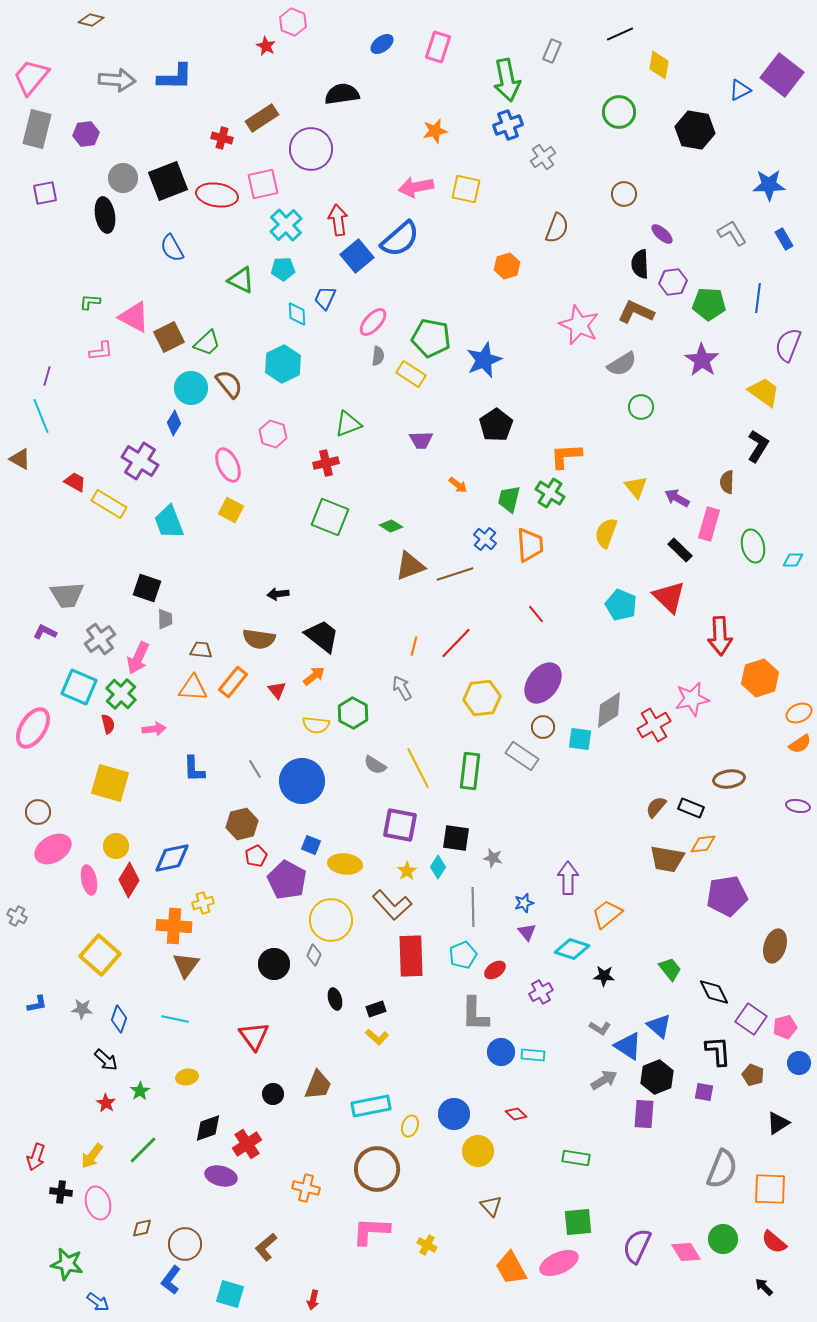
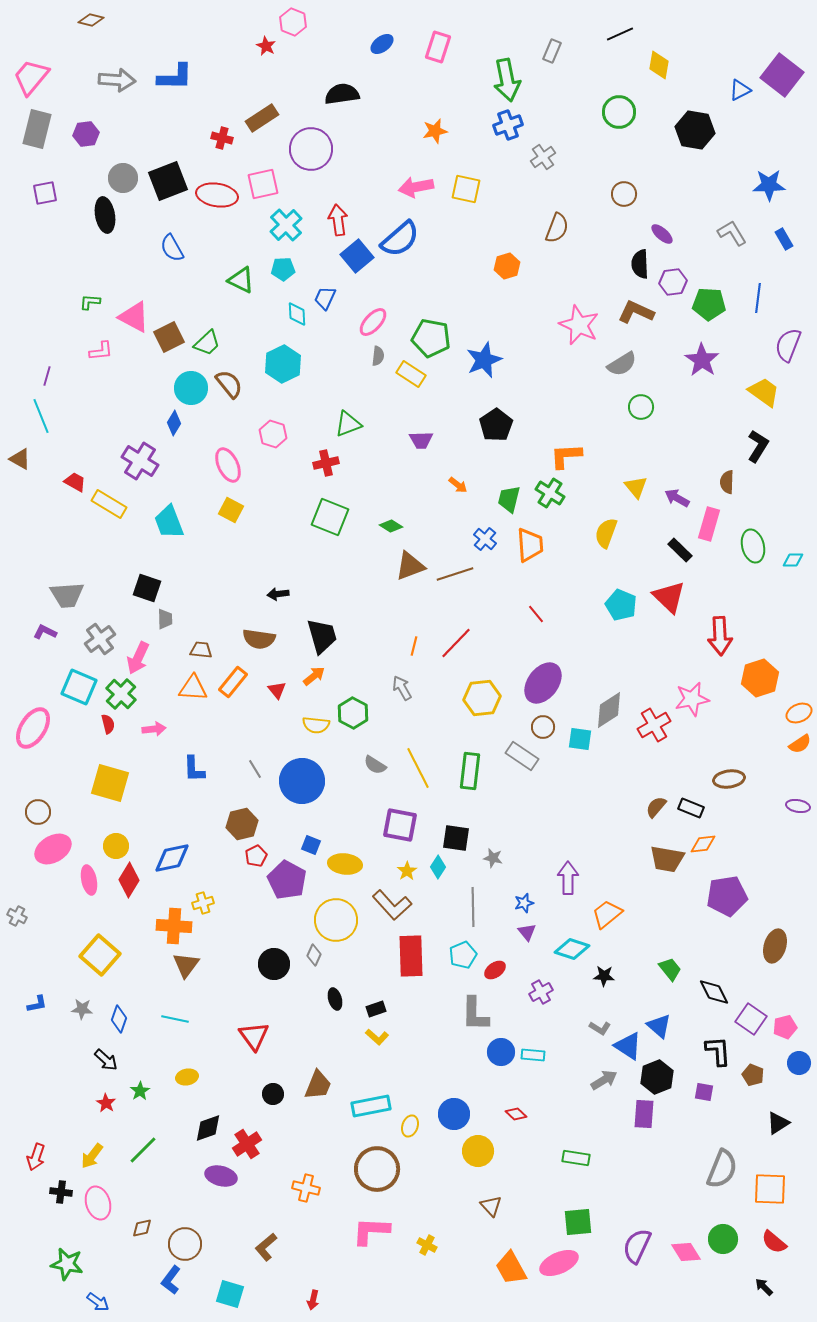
black trapezoid at (322, 636): rotated 36 degrees clockwise
yellow circle at (331, 920): moved 5 px right
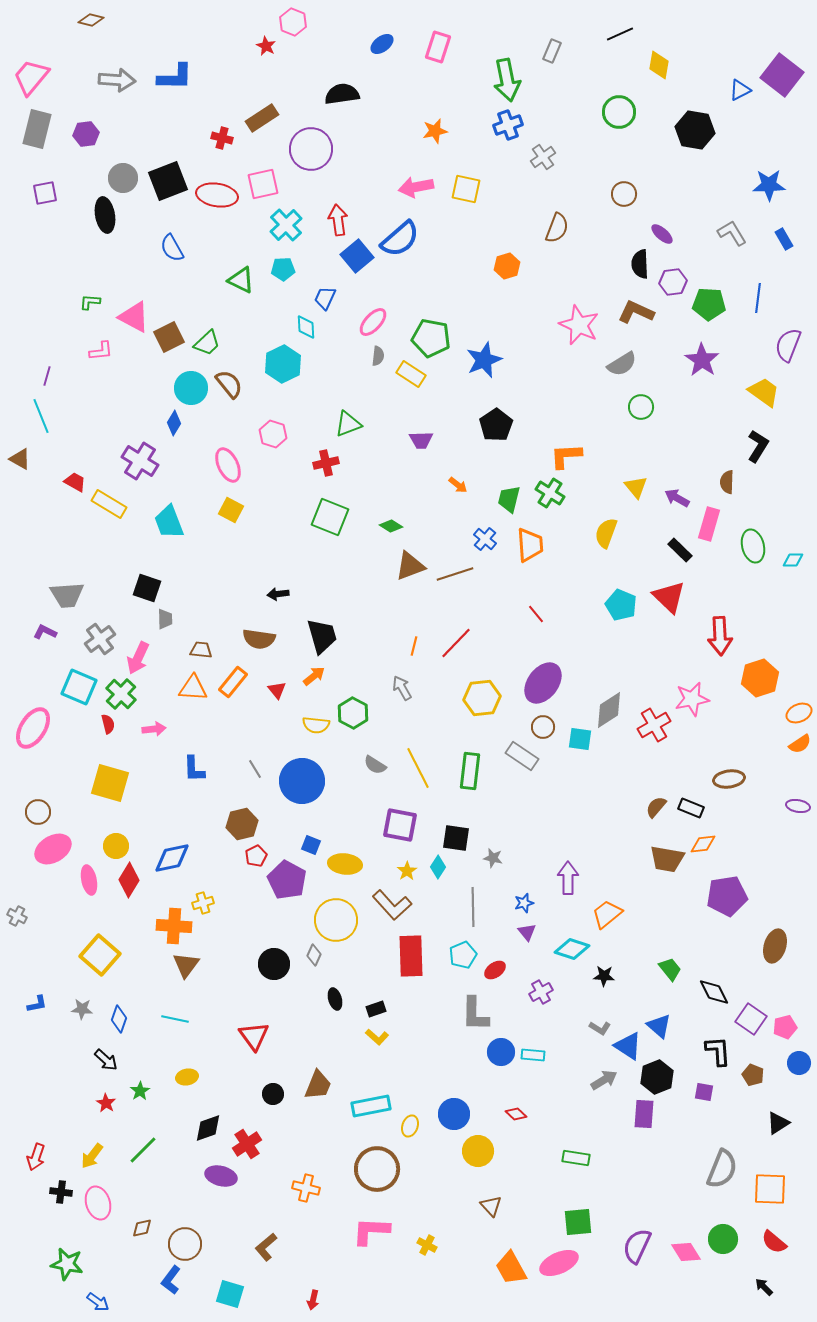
cyan diamond at (297, 314): moved 9 px right, 13 px down
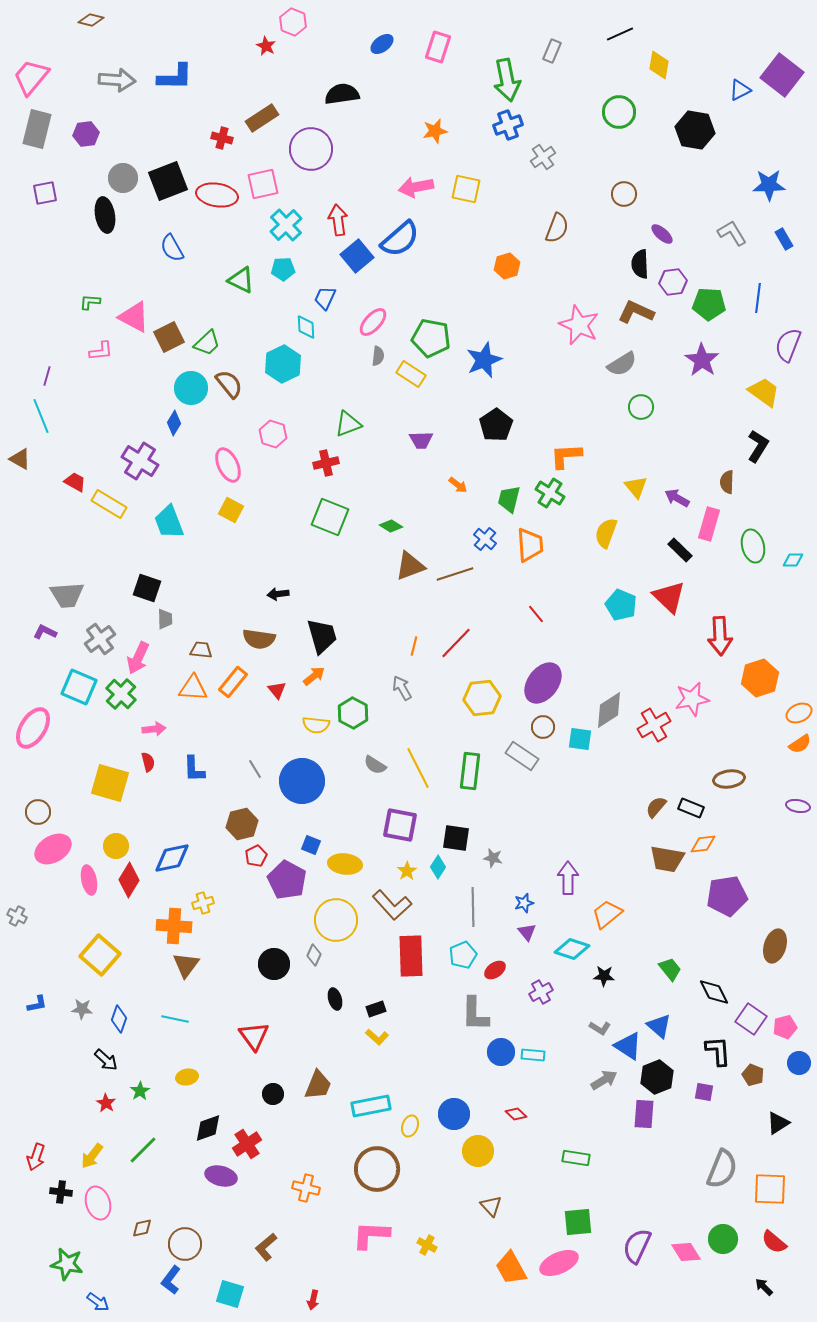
red semicircle at (108, 724): moved 40 px right, 38 px down
pink L-shape at (371, 1231): moved 4 px down
